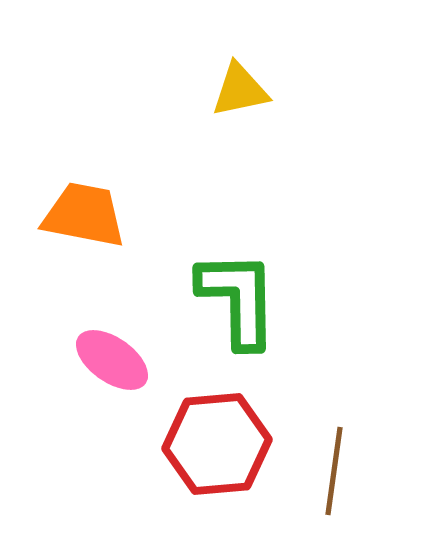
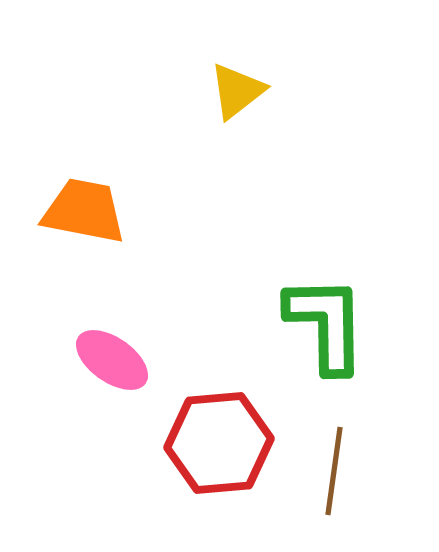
yellow triangle: moved 3 px left, 1 px down; rotated 26 degrees counterclockwise
orange trapezoid: moved 4 px up
green L-shape: moved 88 px right, 25 px down
red hexagon: moved 2 px right, 1 px up
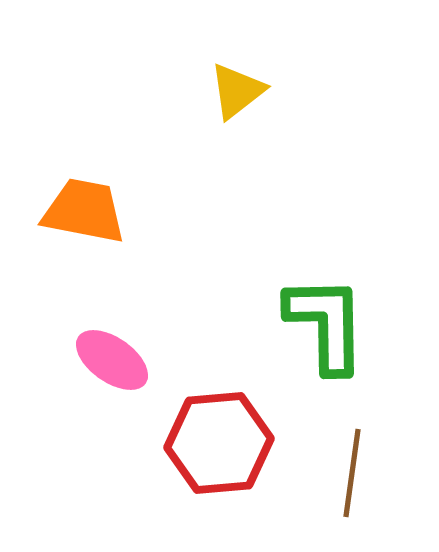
brown line: moved 18 px right, 2 px down
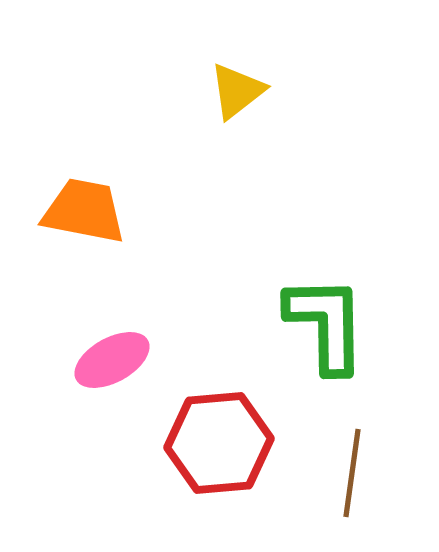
pink ellipse: rotated 64 degrees counterclockwise
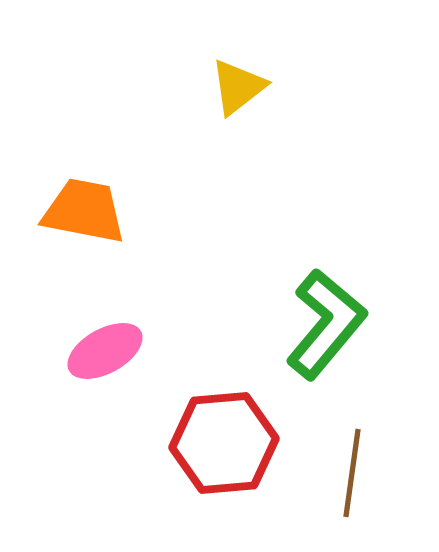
yellow triangle: moved 1 px right, 4 px up
green L-shape: rotated 41 degrees clockwise
pink ellipse: moved 7 px left, 9 px up
red hexagon: moved 5 px right
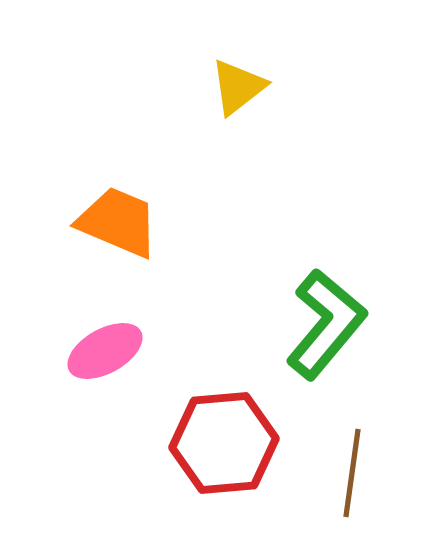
orange trapezoid: moved 34 px right, 11 px down; rotated 12 degrees clockwise
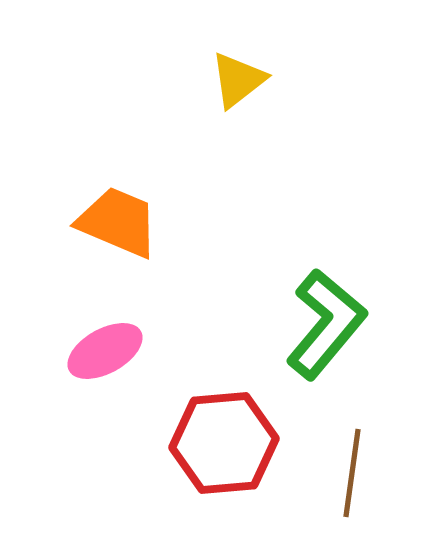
yellow triangle: moved 7 px up
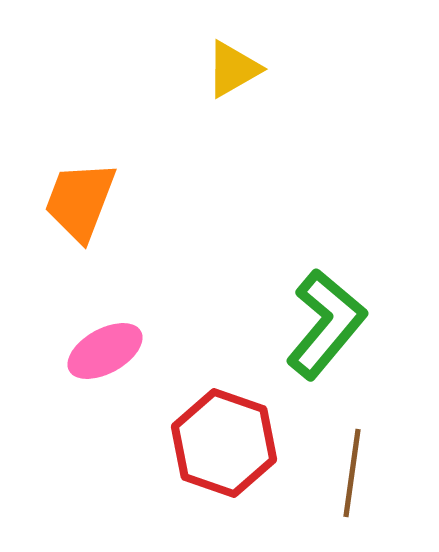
yellow triangle: moved 5 px left, 11 px up; rotated 8 degrees clockwise
orange trapezoid: moved 38 px left, 21 px up; rotated 92 degrees counterclockwise
red hexagon: rotated 24 degrees clockwise
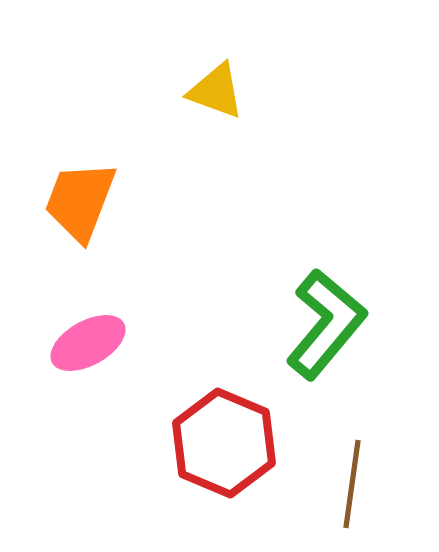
yellow triangle: moved 17 px left, 22 px down; rotated 50 degrees clockwise
pink ellipse: moved 17 px left, 8 px up
red hexagon: rotated 4 degrees clockwise
brown line: moved 11 px down
